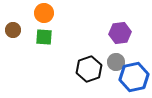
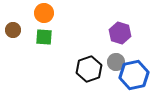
purple hexagon: rotated 25 degrees clockwise
blue hexagon: moved 2 px up
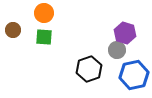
purple hexagon: moved 5 px right
gray circle: moved 1 px right, 12 px up
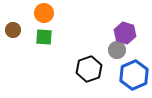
blue hexagon: rotated 12 degrees counterclockwise
